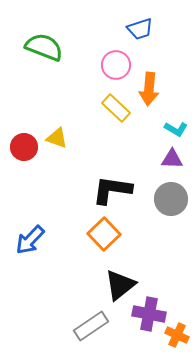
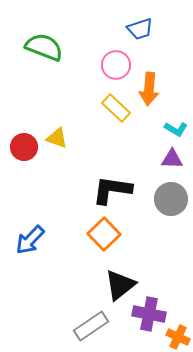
orange cross: moved 1 px right, 2 px down
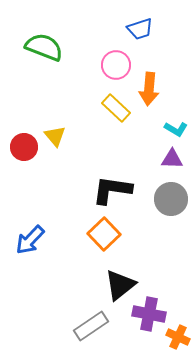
yellow triangle: moved 2 px left, 2 px up; rotated 30 degrees clockwise
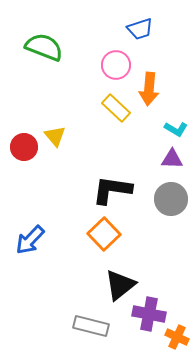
gray rectangle: rotated 48 degrees clockwise
orange cross: moved 1 px left
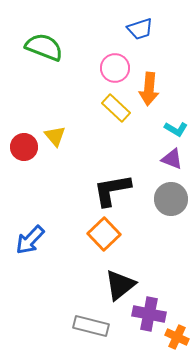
pink circle: moved 1 px left, 3 px down
purple triangle: rotated 20 degrees clockwise
black L-shape: rotated 18 degrees counterclockwise
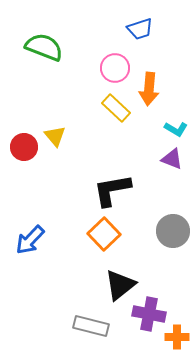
gray circle: moved 2 px right, 32 px down
orange cross: rotated 25 degrees counterclockwise
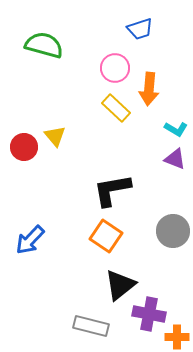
green semicircle: moved 2 px up; rotated 6 degrees counterclockwise
purple triangle: moved 3 px right
orange square: moved 2 px right, 2 px down; rotated 12 degrees counterclockwise
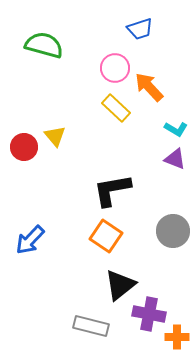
orange arrow: moved 2 px up; rotated 132 degrees clockwise
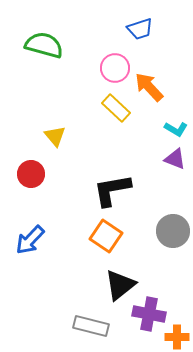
red circle: moved 7 px right, 27 px down
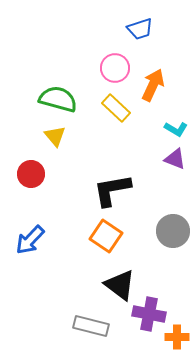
green semicircle: moved 14 px right, 54 px down
orange arrow: moved 4 px right, 2 px up; rotated 68 degrees clockwise
black triangle: rotated 44 degrees counterclockwise
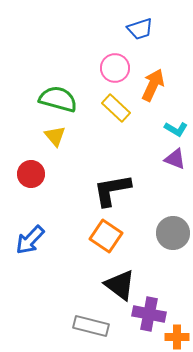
gray circle: moved 2 px down
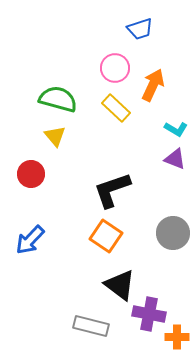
black L-shape: rotated 9 degrees counterclockwise
